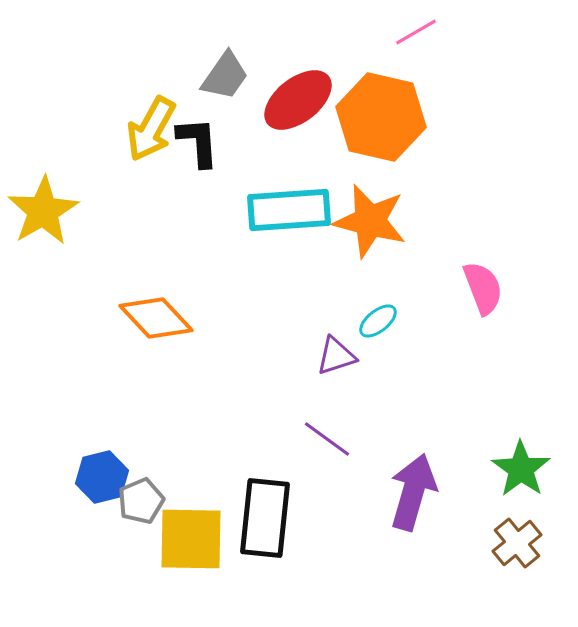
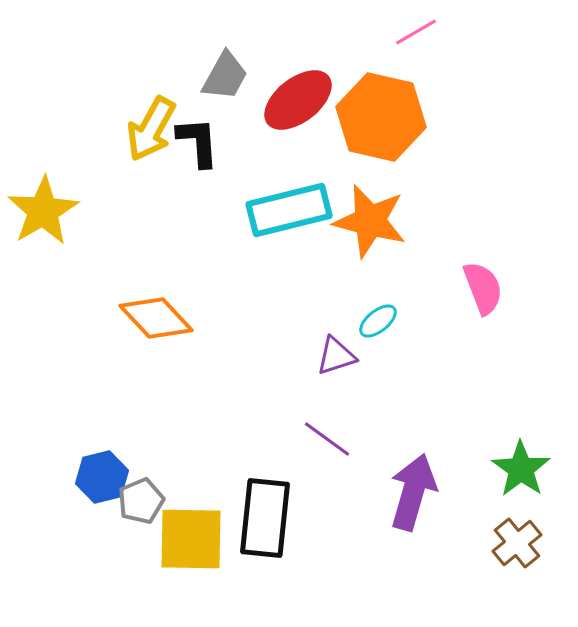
gray trapezoid: rotated 6 degrees counterclockwise
cyan rectangle: rotated 10 degrees counterclockwise
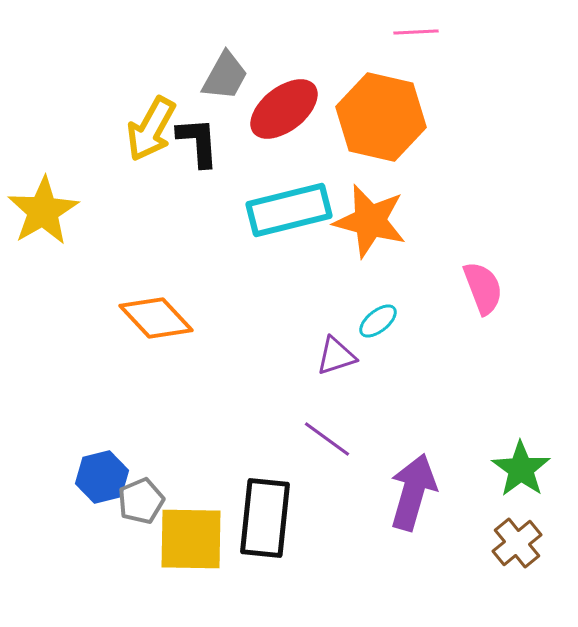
pink line: rotated 27 degrees clockwise
red ellipse: moved 14 px left, 9 px down
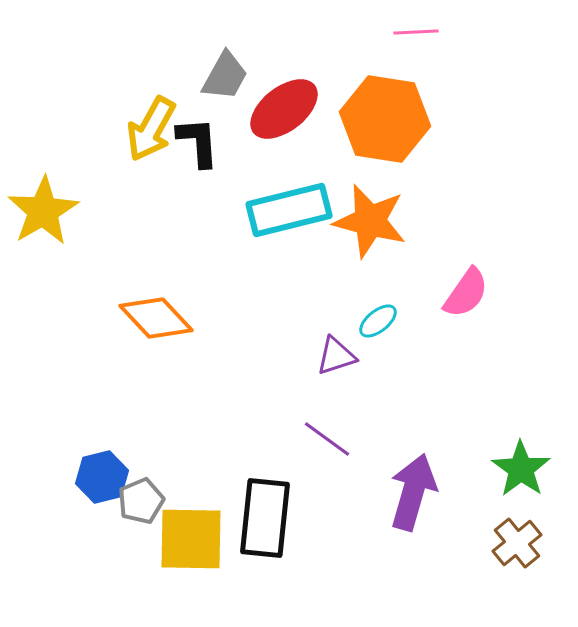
orange hexagon: moved 4 px right, 2 px down; rotated 4 degrees counterclockwise
pink semicircle: moved 17 px left, 5 px down; rotated 56 degrees clockwise
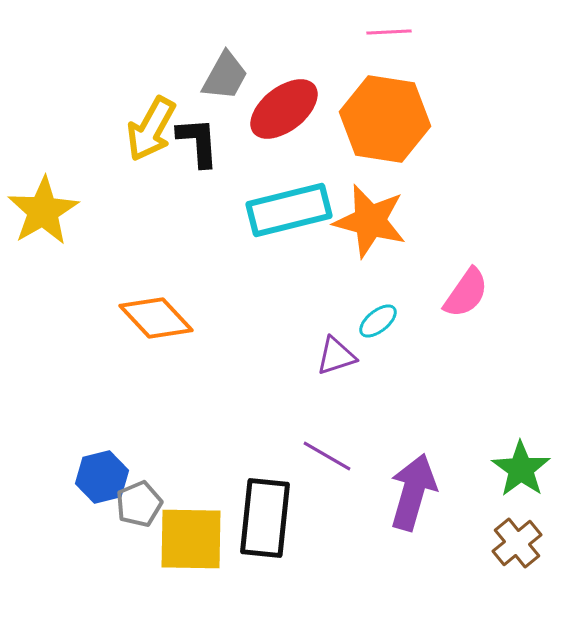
pink line: moved 27 px left
purple line: moved 17 px down; rotated 6 degrees counterclockwise
gray pentagon: moved 2 px left, 3 px down
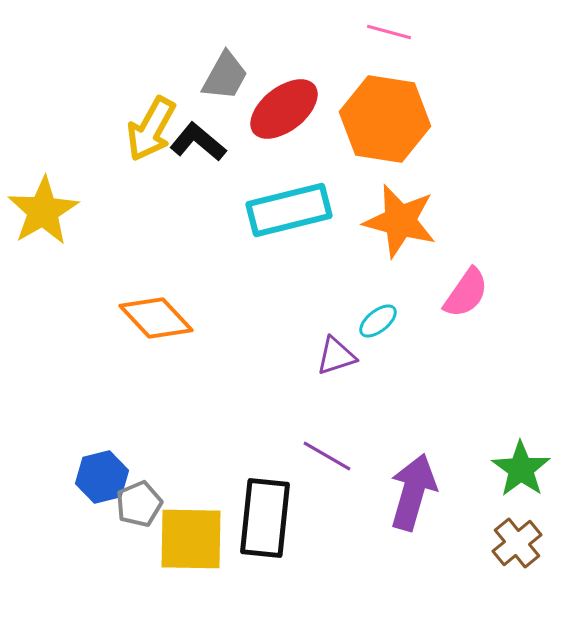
pink line: rotated 18 degrees clockwise
black L-shape: rotated 46 degrees counterclockwise
orange star: moved 30 px right
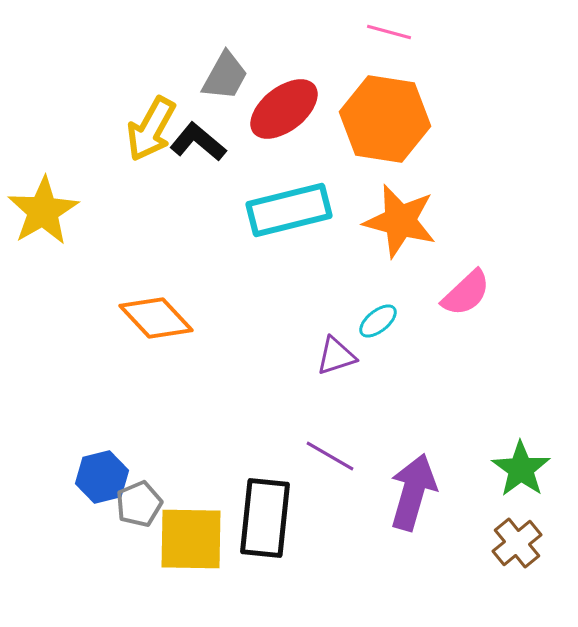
pink semicircle: rotated 12 degrees clockwise
purple line: moved 3 px right
